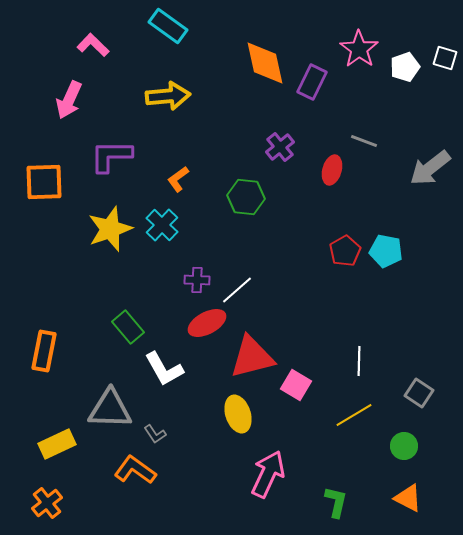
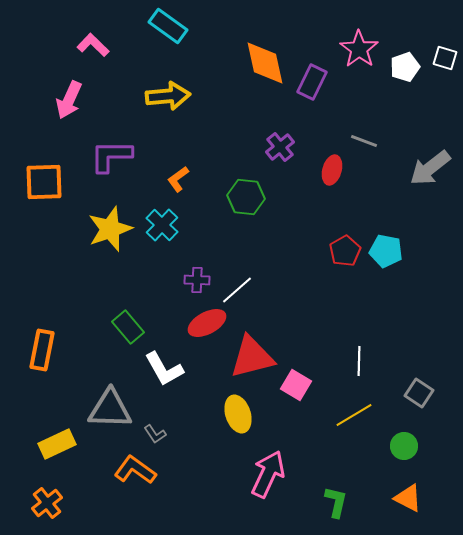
orange rectangle at (44, 351): moved 2 px left, 1 px up
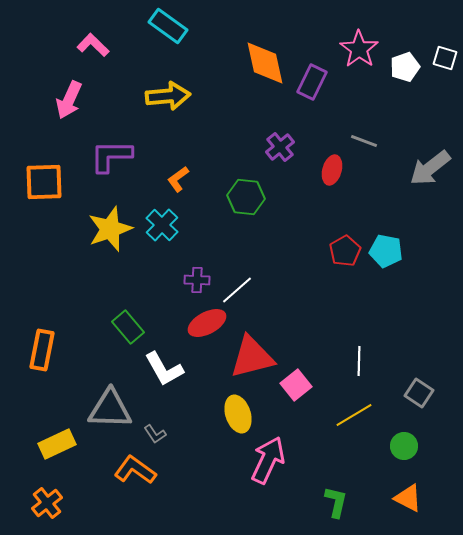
pink square at (296, 385): rotated 20 degrees clockwise
pink arrow at (268, 474): moved 14 px up
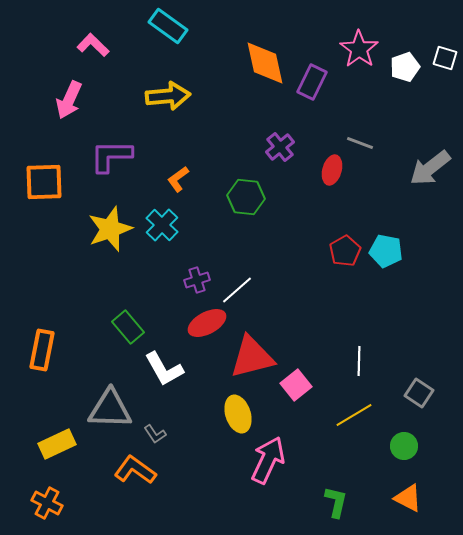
gray line at (364, 141): moved 4 px left, 2 px down
purple cross at (197, 280): rotated 20 degrees counterclockwise
orange cross at (47, 503): rotated 24 degrees counterclockwise
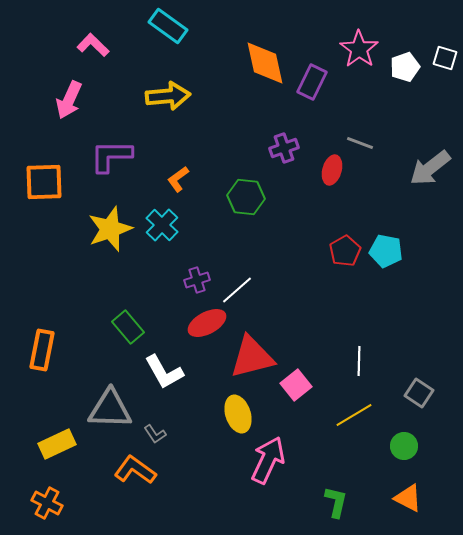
purple cross at (280, 147): moved 4 px right, 1 px down; rotated 20 degrees clockwise
white L-shape at (164, 369): moved 3 px down
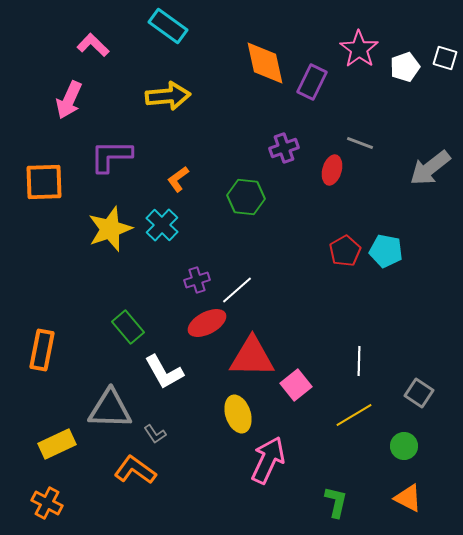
red triangle at (252, 357): rotated 15 degrees clockwise
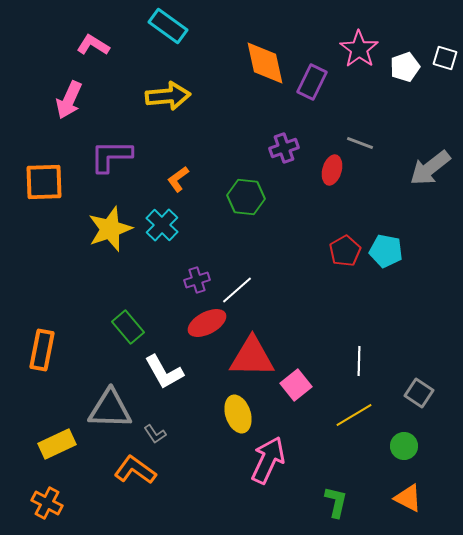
pink L-shape at (93, 45): rotated 12 degrees counterclockwise
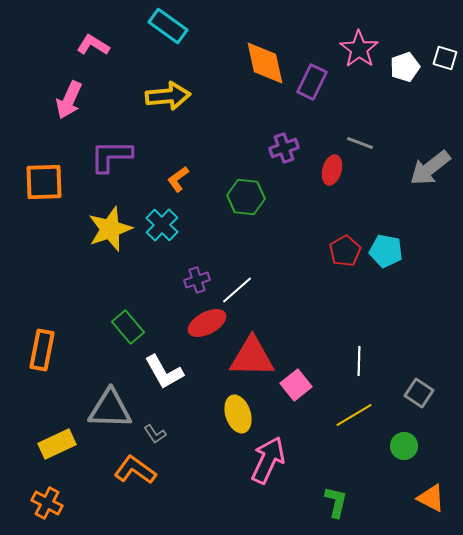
orange triangle at (408, 498): moved 23 px right
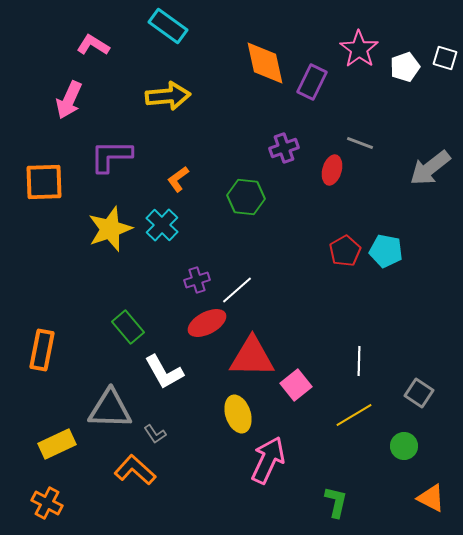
orange L-shape at (135, 470): rotated 6 degrees clockwise
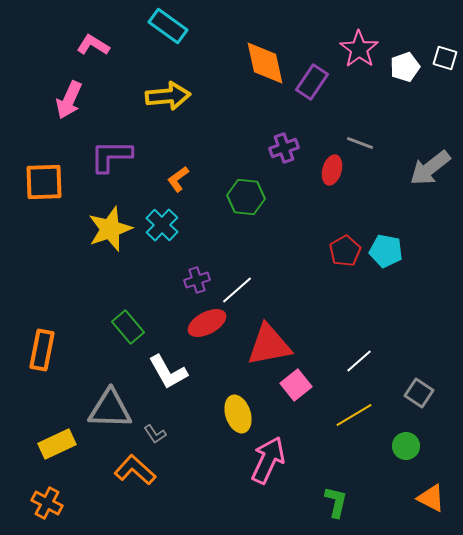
purple rectangle at (312, 82): rotated 8 degrees clockwise
red triangle at (252, 357): moved 17 px right, 12 px up; rotated 12 degrees counterclockwise
white line at (359, 361): rotated 48 degrees clockwise
white L-shape at (164, 372): moved 4 px right
green circle at (404, 446): moved 2 px right
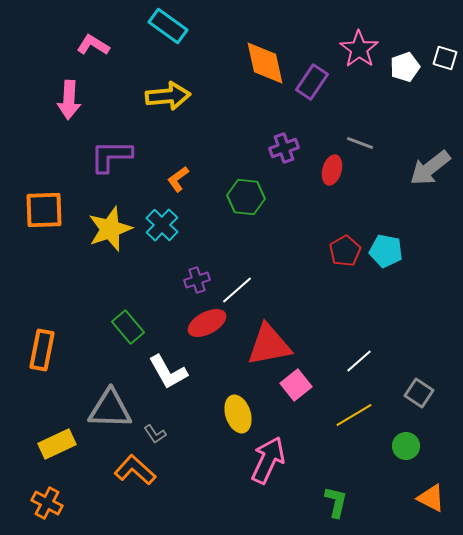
pink arrow at (69, 100): rotated 21 degrees counterclockwise
orange square at (44, 182): moved 28 px down
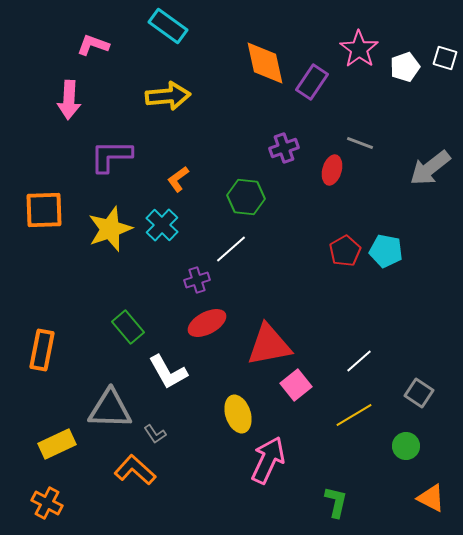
pink L-shape at (93, 45): rotated 12 degrees counterclockwise
white line at (237, 290): moved 6 px left, 41 px up
